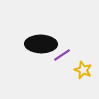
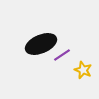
black ellipse: rotated 24 degrees counterclockwise
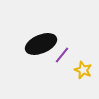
purple line: rotated 18 degrees counterclockwise
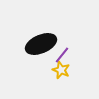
yellow star: moved 22 px left
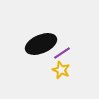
purple line: moved 2 px up; rotated 18 degrees clockwise
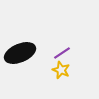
black ellipse: moved 21 px left, 9 px down
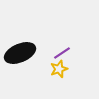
yellow star: moved 2 px left, 1 px up; rotated 30 degrees clockwise
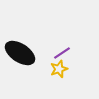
black ellipse: rotated 56 degrees clockwise
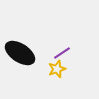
yellow star: moved 2 px left
